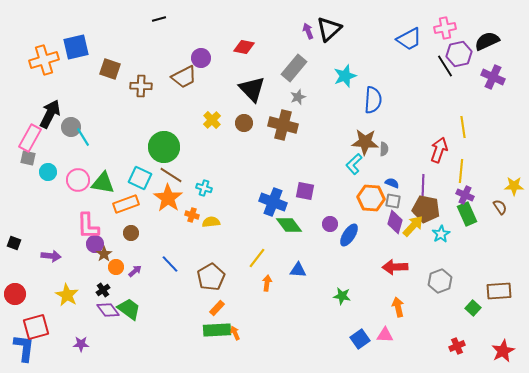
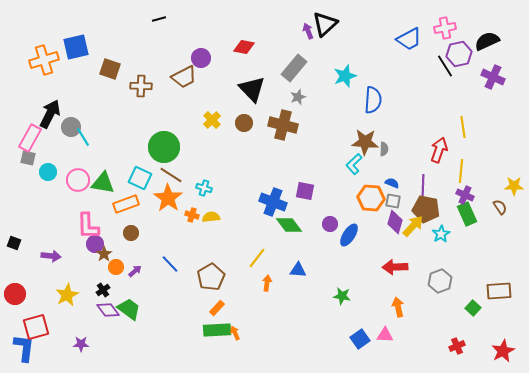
black triangle at (329, 29): moved 4 px left, 5 px up
yellow semicircle at (211, 222): moved 5 px up
yellow star at (67, 295): rotated 15 degrees clockwise
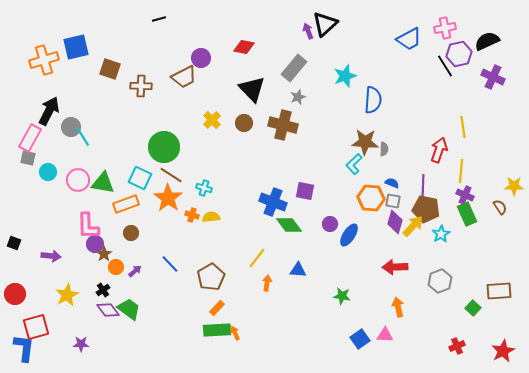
black arrow at (50, 114): moved 1 px left, 3 px up
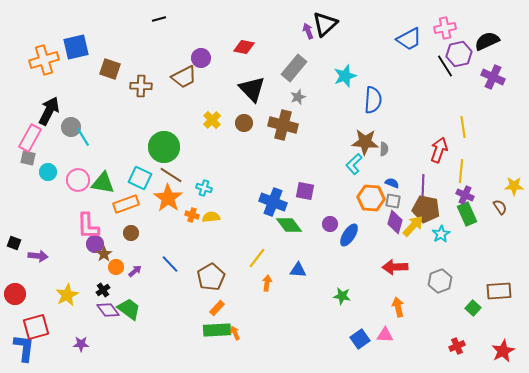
purple arrow at (51, 256): moved 13 px left
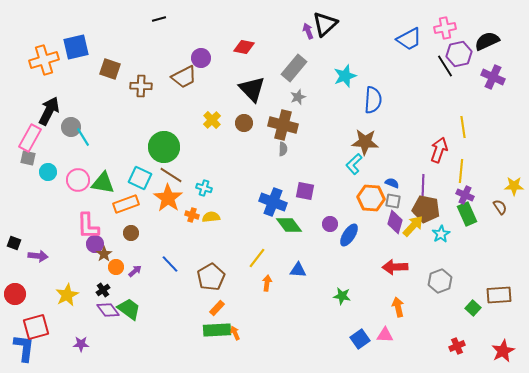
gray semicircle at (384, 149): moved 101 px left
brown rectangle at (499, 291): moved 4 px down
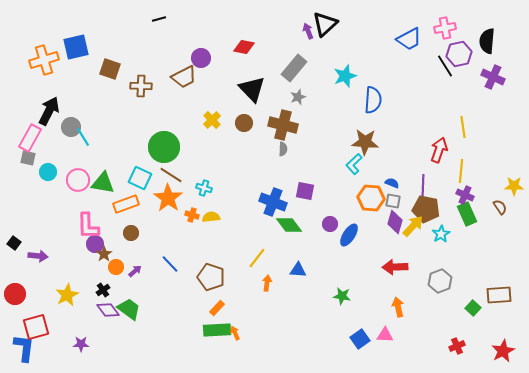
black semicircle at (487, 41): rotated 60 degrees counterclockwise
black square at (14, 243): rotated 16 degrees clockwise
brown pentagon at (211, 277): rotated 24 degrees counterclockwise
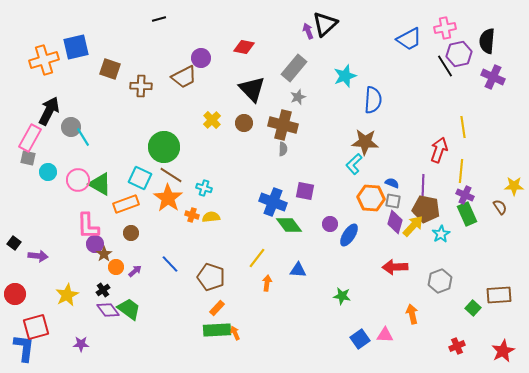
green triangle at (103, 183): moved 3 px left, 1 px down; rotated 20 degrees clockwise
orange arrow at (398, 307): moved 14 px right, 7 px down
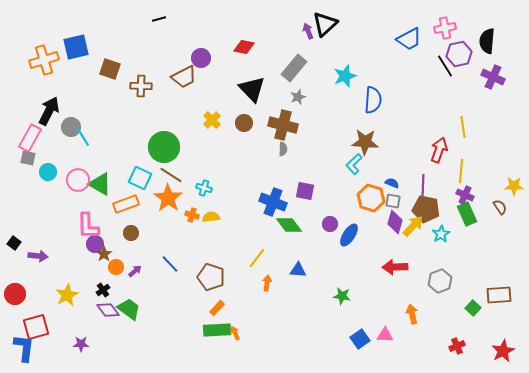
orange hexagon at (371, 198): rotated 12 degrees clockwise
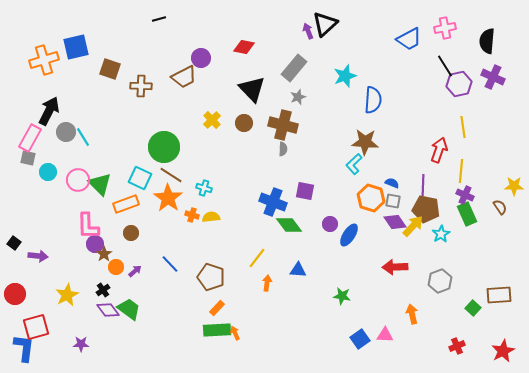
purple hexagon at (459, 54): moved 30 px down
gray circle at (71, 127): moved 5 px left, 5 px down
green triangle at (100, 184): rotated 15 degrees clockwise
purple diamond at (395, 222): rotated 50 degrees counterclockwise
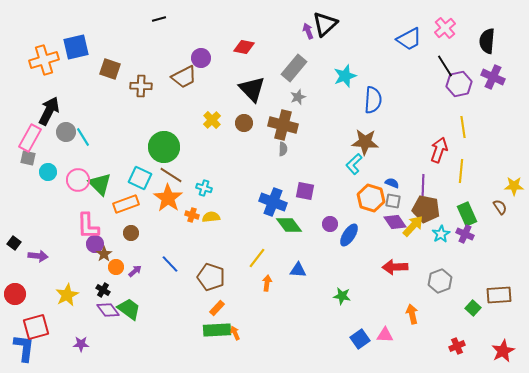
pink cross at (445, 28): rotated 30 degrees counterclockwise
purple cross at (465, 195): moved 39 px down
black cross at (103, 290): rotated 24 degrees counterclockwise
